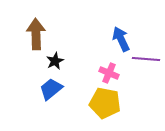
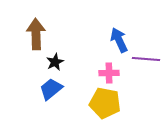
blue arrow: moved 2 px left, 1 px down
black star: moved 1 px down
pink cross: rotated 24 degrees counterclockwise
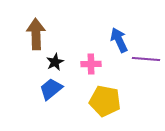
pink cross: moved 18 px left, 9 px up
yellow pentagon: moved 2 px up
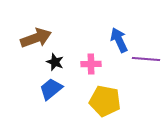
brown arrow: moved 4 px down; rotated 72 degrees clockwise
black star: rotated 24 degrees counterclockwise
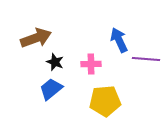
yellow pentagon: rotated 16 degrees counterclockwise
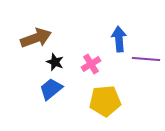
blue arrow: moved 1 px up; rotated 20 degrees clockwise
pink cross: rotated 30 degrees counterclockwise
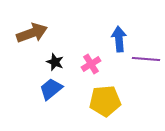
brown arrow: moved 4 px left, 5 px up
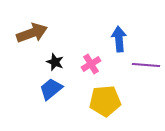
purple line: moved 6 px down
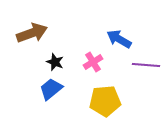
blue arrow: rotated 55 degrees counterclockwise
pink cross: moved 2 px right, 2 px up
